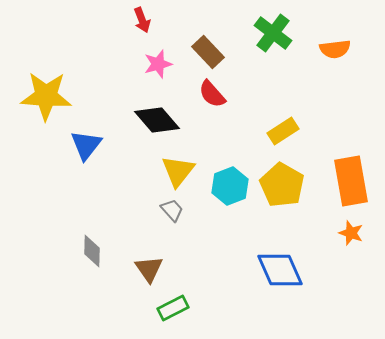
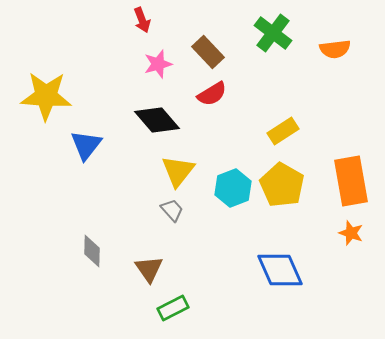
red semicircle: rotated 80 degrees counterclockwise
cyan hexagon: moved 3 px right, 2 px down
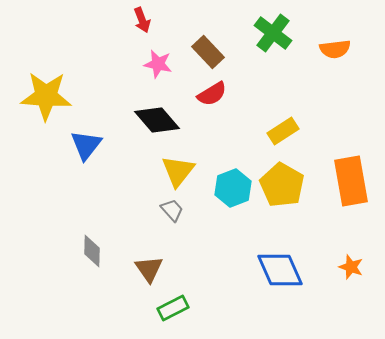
pink star: rotated 28 degrees clockwise
orange star: moved 34 px down
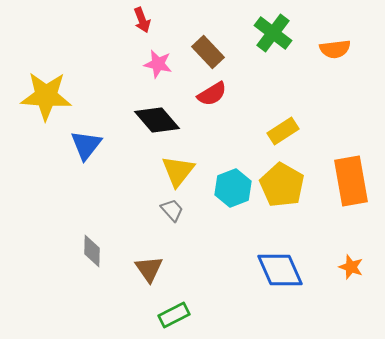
green rectangle: moved 1 px right, 7 px down
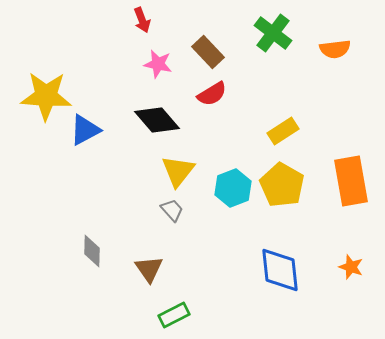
blue triangle: moved 1 px left, 15 px up; rotated 24 degrees clockwise
blue diamond: rotated 18 degrees clockwise
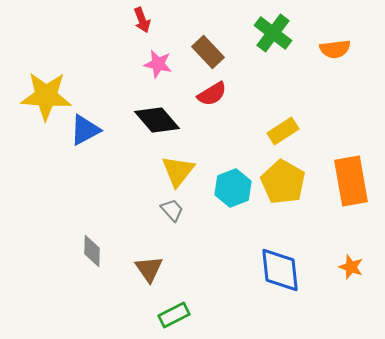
yellow pentagon: moved 1 px right, 3 px up
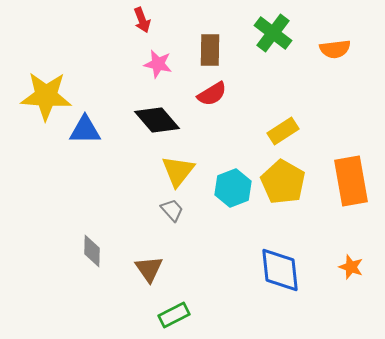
brown rectangle: moved 2 px right, 2 px up; rotated 44 degrees clockwise
blue triangle: rotated 28 degrees clockwise
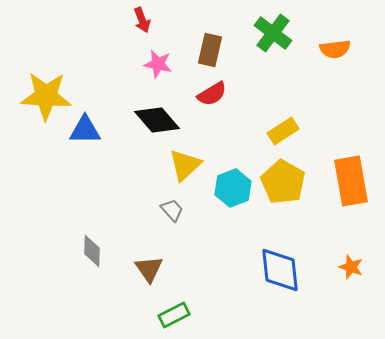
brown rectangle: rotated 12 degrees clockwise
yellow triangle: moved 7 px right, 6 px up; rotated 9 degrees clockwise
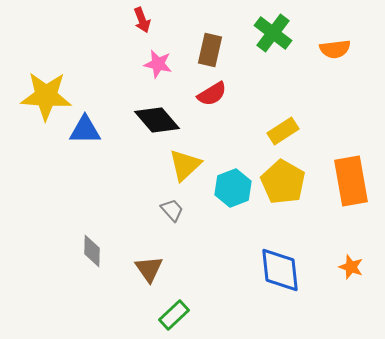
green rectangle: rotated 16 degrees counterclockwise
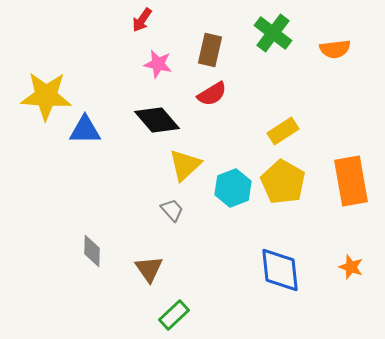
red arrow: rotated 55 degrees clockwise
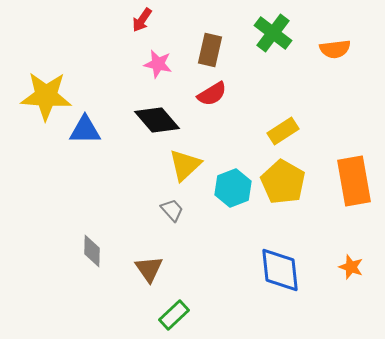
orange rectangle: moved 3 px right
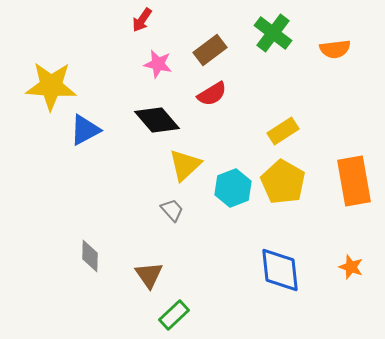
brown rectangle: rotated 40 degrees clockwise
yellow star: moved 5 px right, 10 px up
blue triangle: rotated 28 degrees counterclockwise
gray diamond: moved 2 px left, 5 px down
brown triangle: moved 6 px down
